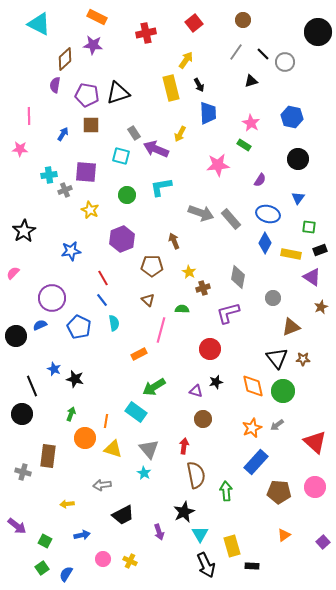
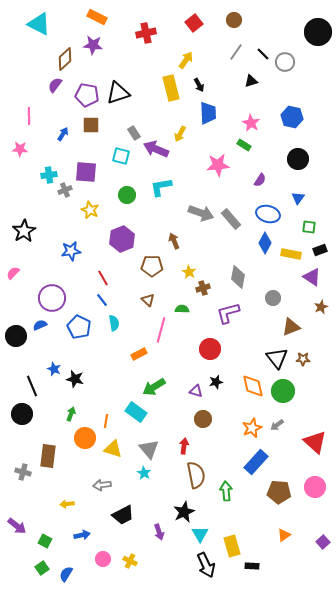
brown circle at (243, 20): moved 9 px left
purple semicircle at (55, 85): rotated 28 degrees clockwise
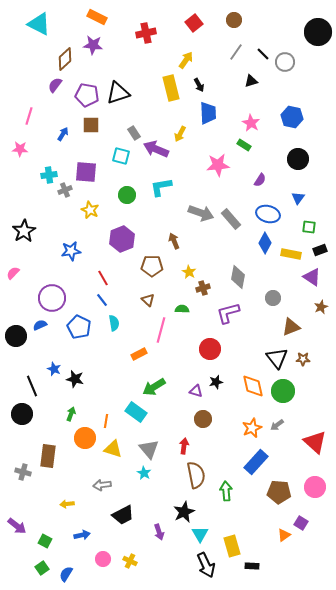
pink line at (29, 116): rotated 18 degrees clockwise
purple square at (323, 542): moved 22 px left, 19 px up; rotated 16 degrees counterclockwise
